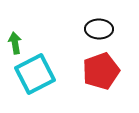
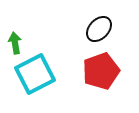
black ellipse: rotated 48 degrees counterclockwise
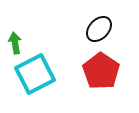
red pentagon: rotated 18 degrees counterclockwise
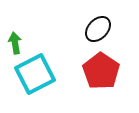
black ellipse: moved 1 px left
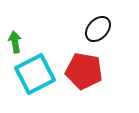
green arrow: moved 1 px up
red pentagon: moved 17 px left; rotated 24 degrees counterclockwise
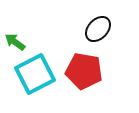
green arrow: rotated 45 degrees counterclockwise
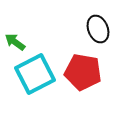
black ellipse: rotated 64 degrees counterclockwise
red pentagon: moved 1 px left, 1 px down
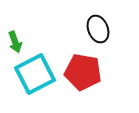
green arrow: rotated 145 degrees counterclockwise
